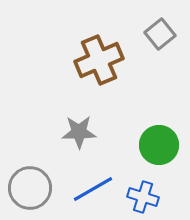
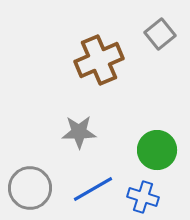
green circle: moved 2 px left, 5 px down
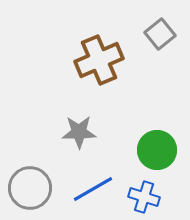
blue cross: moved 1 px right
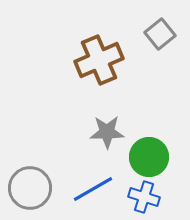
gray star: moved 28 px right
green circle: moved 8 px left, 7 px down
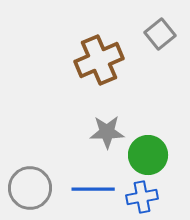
green circle: moved 1 px left, 2 px up
blue line: rotated 30 degrees clockwise
blue cross: moved 2 px left; rotated 28 degrees counterclockwise
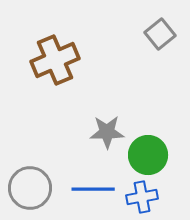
brown cross: moved 44 px left
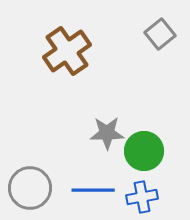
brown cross: moved 12 px right, 9 px up; rotated 12 degrees counterclockwise
gray star: moved 1 px down
green circle: moved 4 px left, 4 px up
blue line: moved 1 px down
